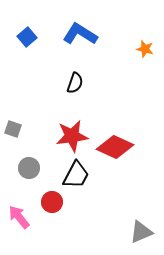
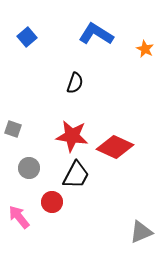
blue L-shape: moved 16 px right
orange star: rotated 12 degrees clockwise
red star: rotated 16 degrees clockwise
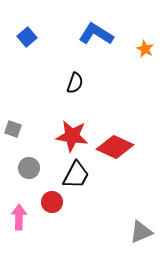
pink arrow: rotated 40 degrees clockwise
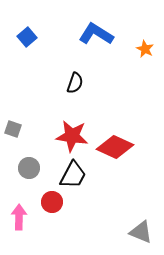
black trapezoid: moved 3 px left
gray triangle: rotated 45 degrees clockwise
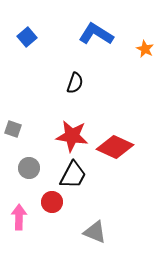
gray triangle: moved 46 px left
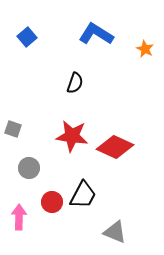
black trapezoid: moved 10 px right, 20 px down
gray triangle: moved 20 px right
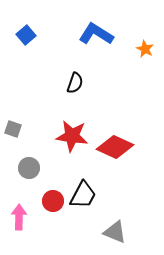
blue square: moved 1 px left, 2 px up
red circle: moved 1 px right, 1 px up
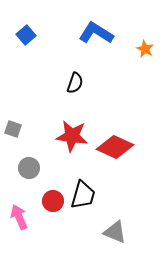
blue L-shape: moved 1 px up
black trapezoid: rotated 12 degrees counterclockwise
pink arrow: rotated 25 degrees counterclockwise
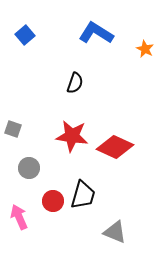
blue square: moved 1 px left
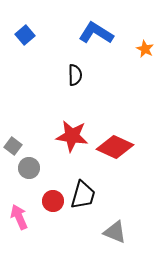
black semicircle: moved 8 px up; rotated 20 degrees counterclockwise
gray square: moved 17 px down; rotated 18 degrees clockwise
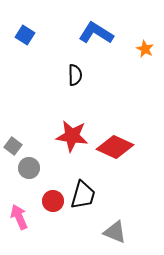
blue square: rotated 18 degrees counterclockwise
